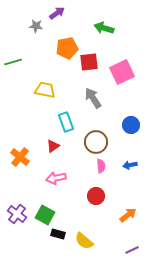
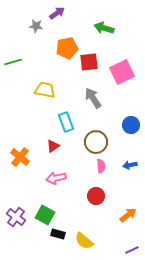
purple cross: moved 1 px left, 3 px down
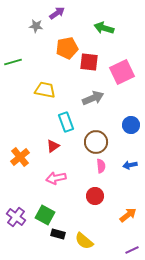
red square: rotated 12 degrees clockwise
gray arrow: rotated 100 degrees clockwise
orange cross: rotated 12 degrees clockwise
red circle: moved 1 px left
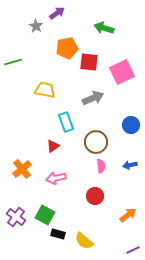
gray star: rotated 24 degrees clockwise
orange cross: moved 2 px right, 12 px down
purple line: moved 1 px right
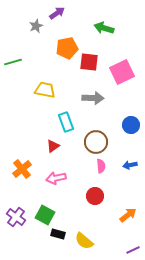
gray star: rotated 16 degrees clockwise
gray arrow: rotated 25 degrees clockwise
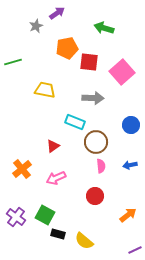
pink square: rotated 15 degrees counterclockwise
cyan rectangle: moved 9 px right; rotated 48 degrees counterclockwise
pink arrow: rotated 12 degrees counterclockwise
purple line: moved 2 px right
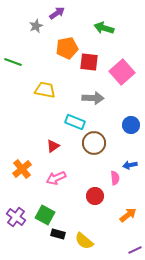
green line: rotated 36 degrees clockwise
brown circle: moved 2 px left, 1 px down
pink semicircle: moved 14 px right, 12 px down
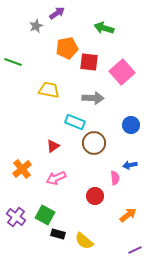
yellow trapezoid: moved 4 px right
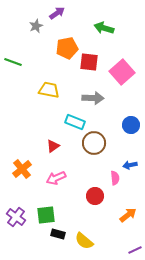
green square: moved 1 px right; rotated 36 degrees counterclockwise
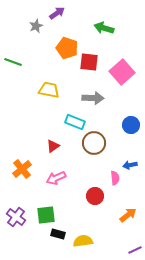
orange pentagon: rotated 30 degrees clockwise
yellow semicircle: moved 1 px left; rotated 132 degrees clockwise
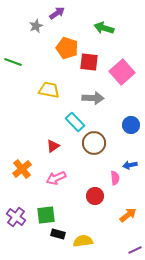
cyan rectangle: rotated 24 degrees clockwise
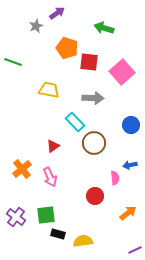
pink arrow: moved 6 px left, 1 px up; rotated 90 degrees counterclockwise
orange arrow: moved 2 px up
